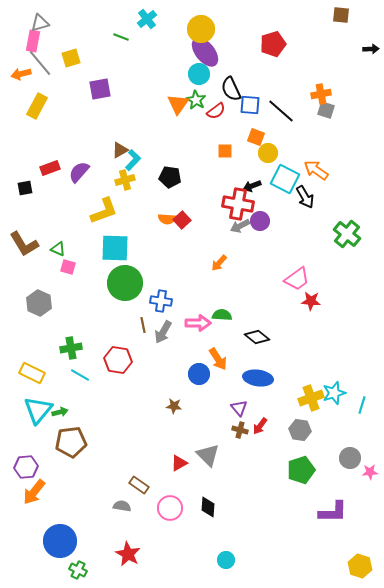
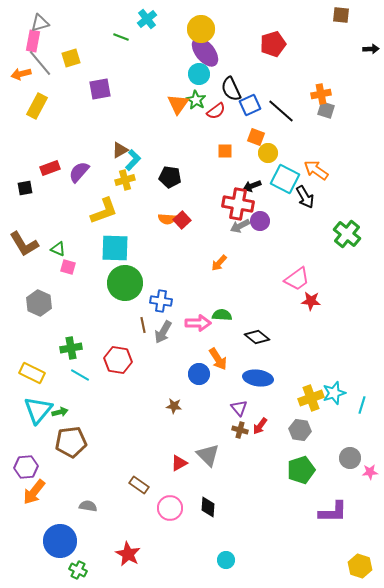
blue square at (250, 105): rotated 30 degrees counterclockwise
gray semicircle at (122, 506): moved 34 px left
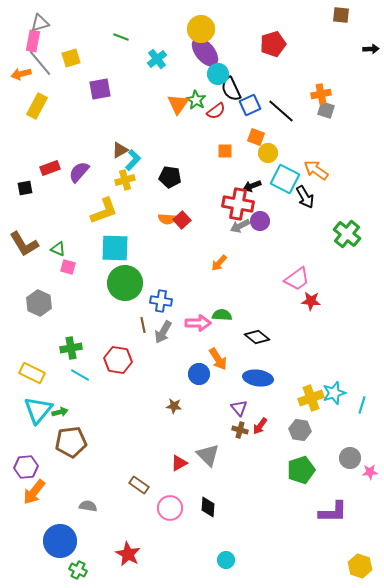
cyan cross at (147, 19): moved 10 px right, 40 px down
cyan circle at (199, 74): moved 19 px right
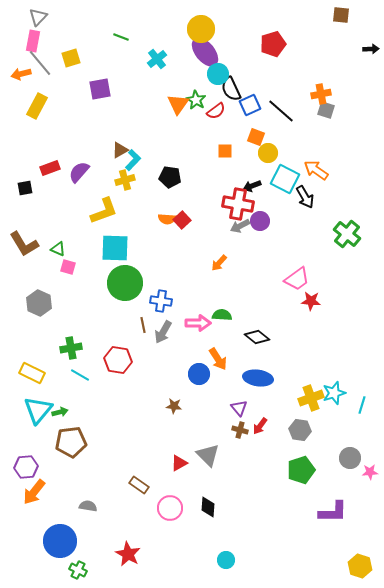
gray triangle at (40, 23): moved 2 px left, 6 px up; rotated 30 degrees counterclockwise
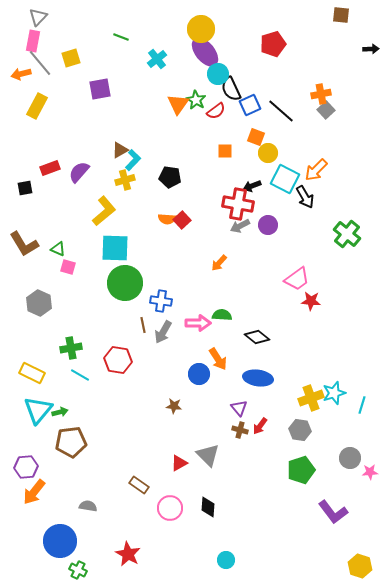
gray square at (326, 110): rotated 30 degrees clockwise
orange arrow at (316, 170): rotated 80 degrees counterclockwise
yellow L-shape at (104, 211): rotated 20 degrees counterclockwise
purple circle at (260, 221): moved 8 px right, 4 px down
purple L-shape at (333, 512): rotated 52 degrees clockwise
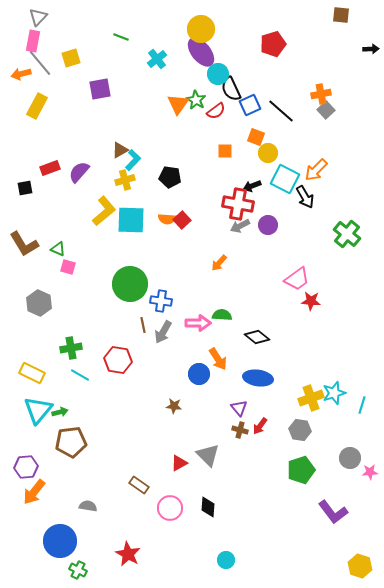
purple ellipse at (205, 52): moved 4 px left
cyan square at (115, 248): moved 16 px right, 28 px up
green circle at (125, 283): moved 5 px right, 1 px down
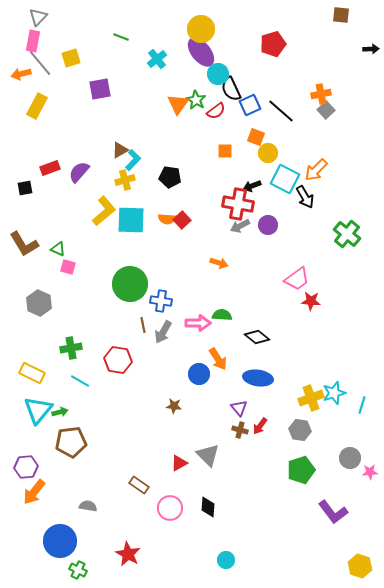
orange arrow at (219, 263): rotated 114 degrees counterclockwise
cyan line at (80, 375): moved 6 px down
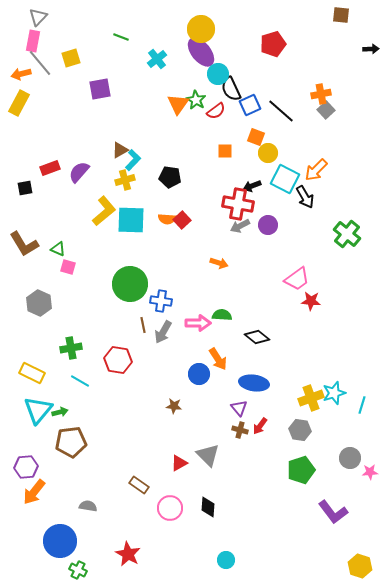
yellow rectangle at (37, 106): moved 18 px left, 3 px up
blue ellipse at (258, 378): moved 4 px left, 5 px down
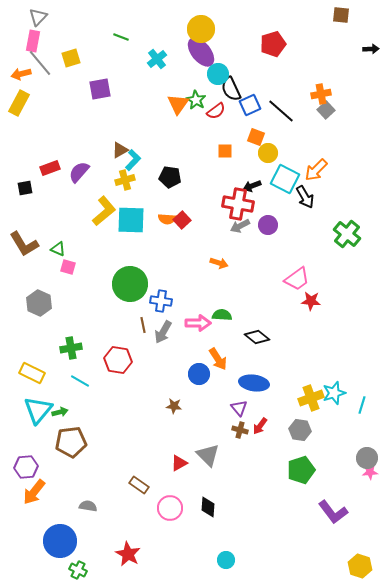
gray circle at (350, 458): moved 17 px right
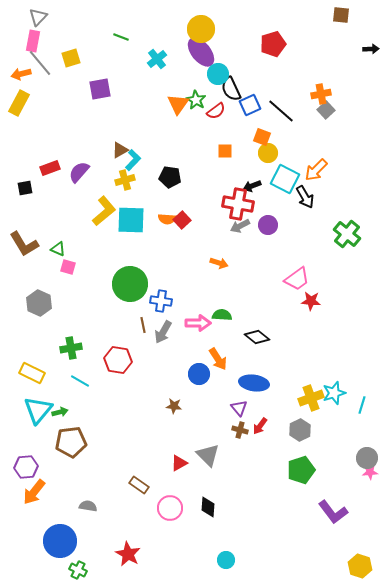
orange square at (256, 137): moved 6 px right
gray hexagon at (300, 430): rotated 25 degrees clockwise
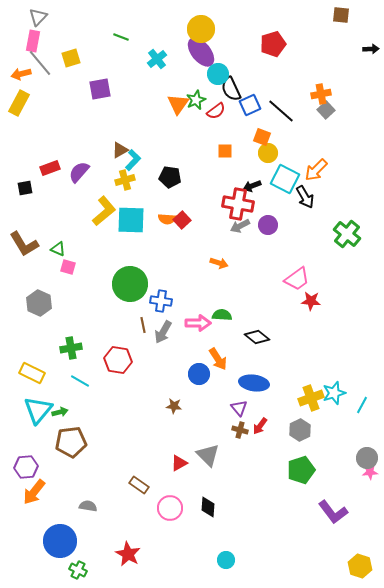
green star at (196, 100): rotated 18 degrees clockwise
cyan line at (362, 405): rotated 12 degrees clockwise
